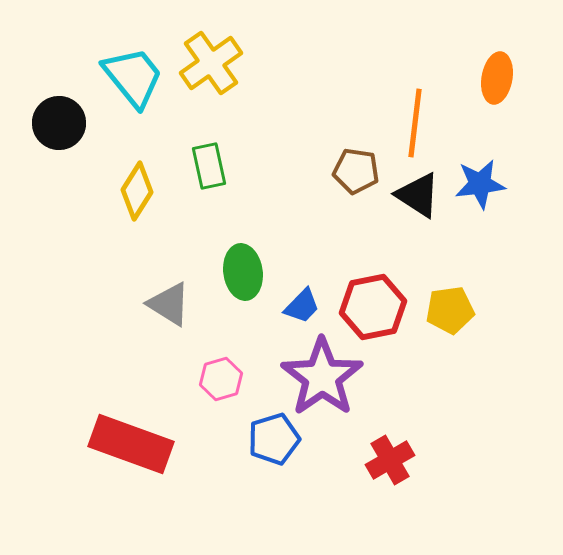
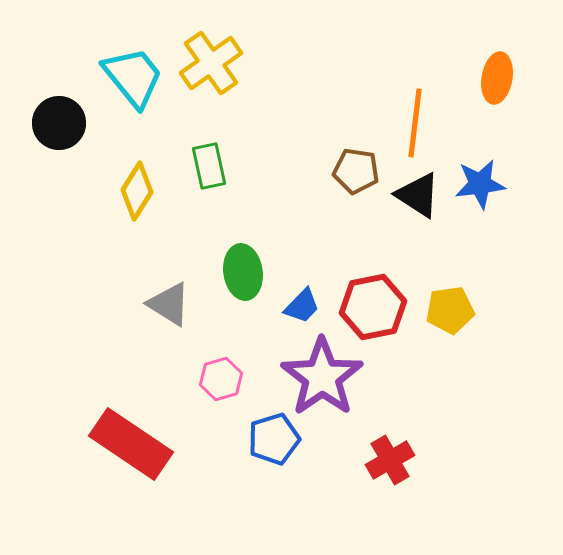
red rectangle: rotated 14 degrees clockwise
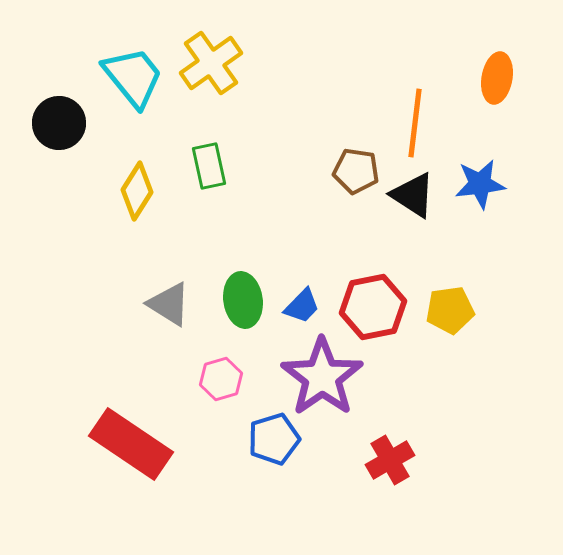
black triangle: moved 5 px left
green ellipse: moved 28 px down
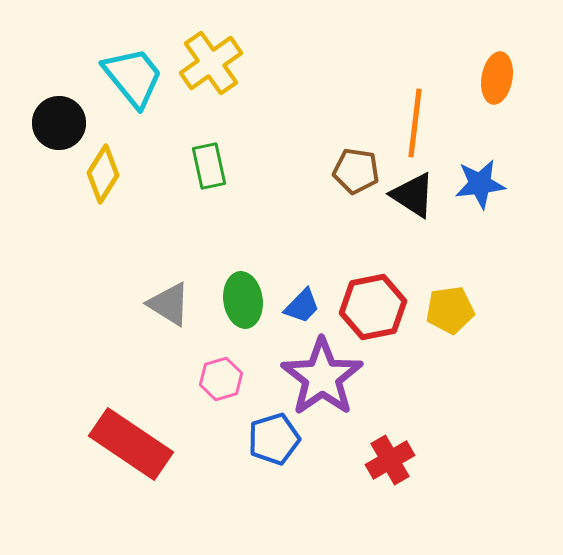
yellow diamond: moved 34 px left, 17 px up
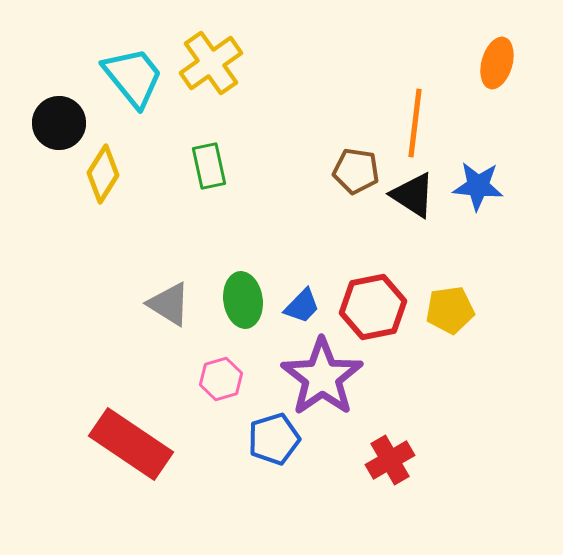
orange ellipse: moved 15 px up; rotated 6 degrees clockwise
blue star: moved 2 px left, 2 px down; rotated 12 degrees clockwise
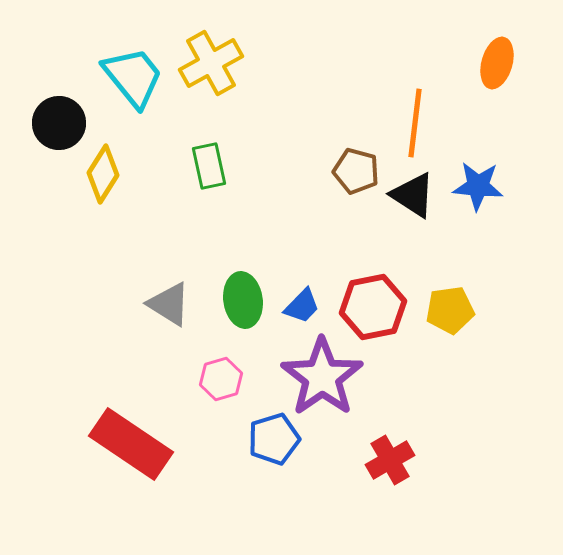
yellow cross: rotated 6 degrees clockwise
brown pentagon: rotated 6 degrees clockwise
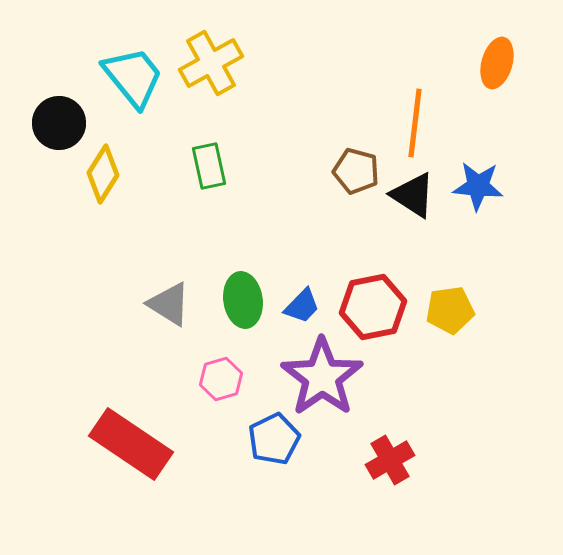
blue pentagon: rotated 9 degrees counterclockwise
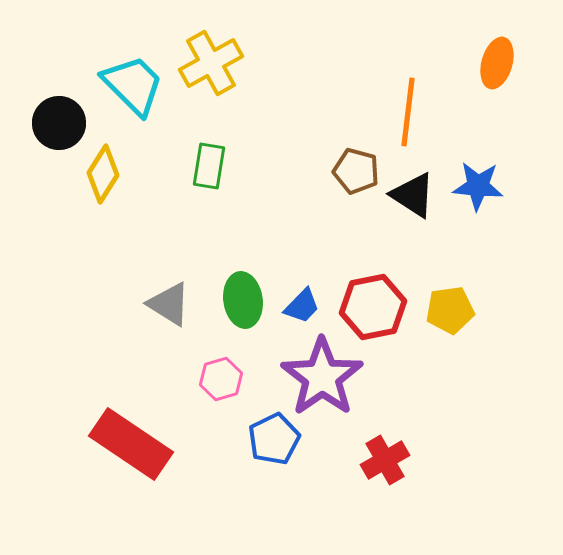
cyan trapezoid: moved 8 px down; rotated 6 degrees counterclockwise
orange line: moved 7 px left, 11 px up
green rectangle: rotated 21 degrees clockwise
red cross: moved 5 px left
